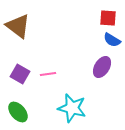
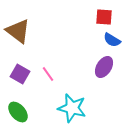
red square: moved 4 px left, 1 px up
brown triangle: moved 5 px down
purple ellipse: moved 2 px right
pink line: rotated 63 degrees clockwise
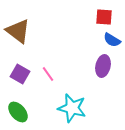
purple ellipse: moved 1 px left, 1 px up; rotated 20 degrees counterclockwise
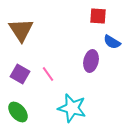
red square: moved 6 px left, 1 px up
brown triangle: moved 3 px right, 1 px up; rotated 20 degrees clockwise
blue semicircle: moved 2 px down
purple ellipse: moved 12 px left, 5 px up
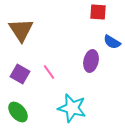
red square: moved 4 px up
pink line: moved 1 px right, 2 px up
